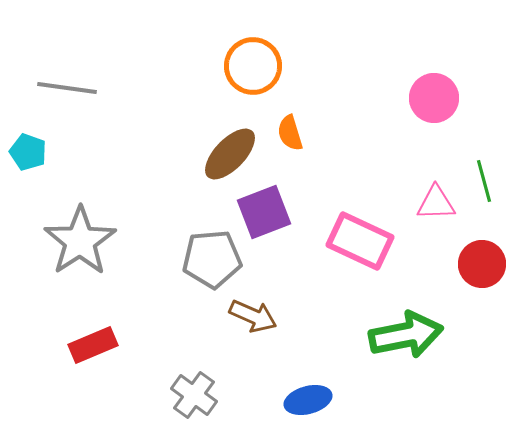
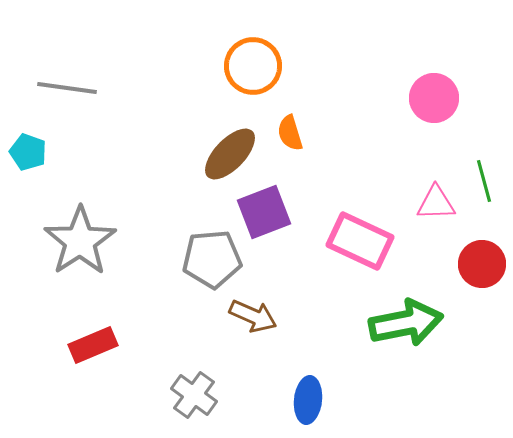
green arrow: moved 12 px up
blue ellipse: rotated 69 degrees counterclockwise
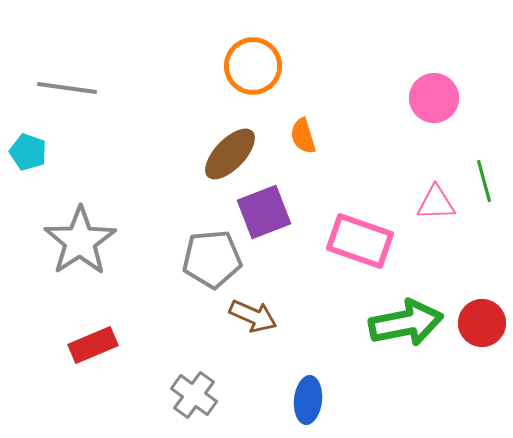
orange semicircle: moved 13 px right, 3 px down
pink rectangle: rotated 6 degrees counterclockwise
red circle: moved 59 px down
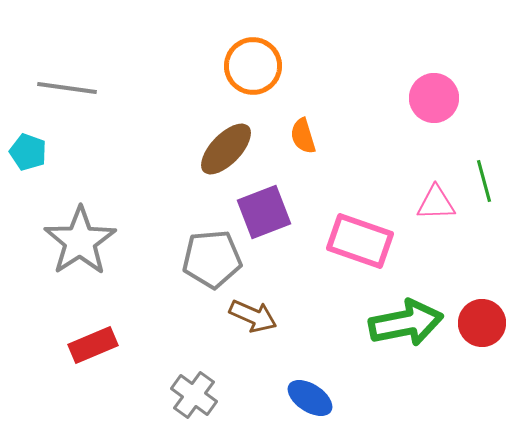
brown ellipse: moved 4 px left, 5 px up
blue ellipse: moved 2 px right, 2 px up; rotated 63 degrees counterclockwise
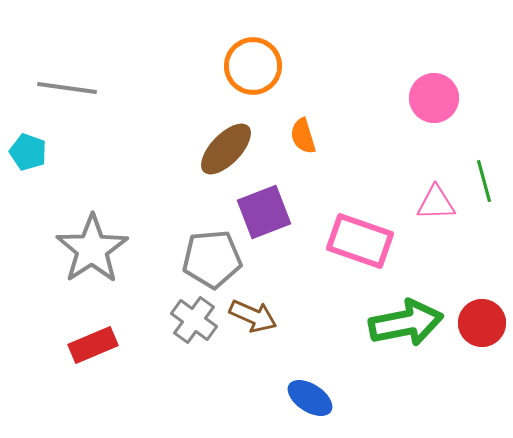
gray star: moved 12 px right, 8 px down
gray cross: moved 75 px up
